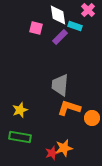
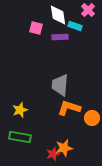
purple rectangle: rotated 42 degrees clockwise
red star: moved 1 px right, 1 px down
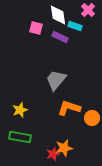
purple rectangle: rotated 28 degrees clockwise
gray trapezoid: moved 4 px left, 5 px up; rotated 35 degrees clockwise
